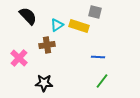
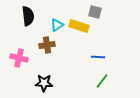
black semicircle: rotated 36 degrees clockwise
pink cross: rotated 30 degrees counterclockwise
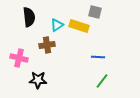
black semicircle: moved 1 px right, 1 px down
black star: moved 6 px left, 3 px up
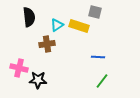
brown cross: moved 1 px up
pink cross: moved 10 px down
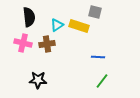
pink cross: moved 4 px right, 25 px up
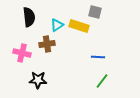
pink cross: moved 1 px left, 10 px down
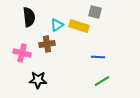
green line: rotated 21 degrees clockwise
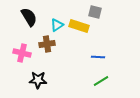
black semicircle: rotated 24 degrees counterclockwise
green line: moved 1 px left
